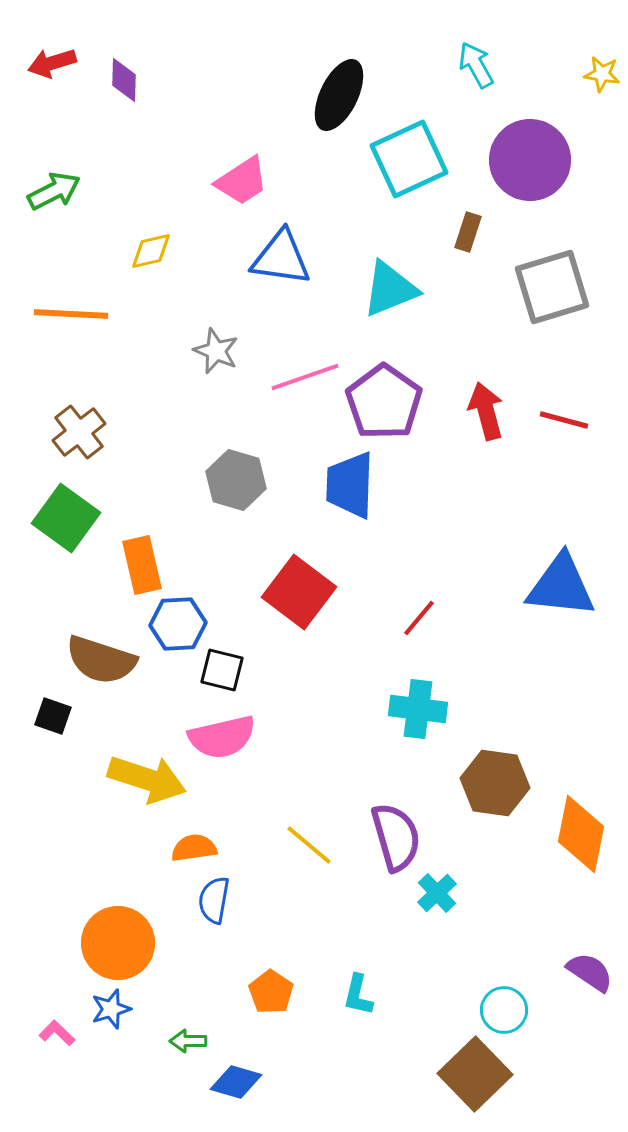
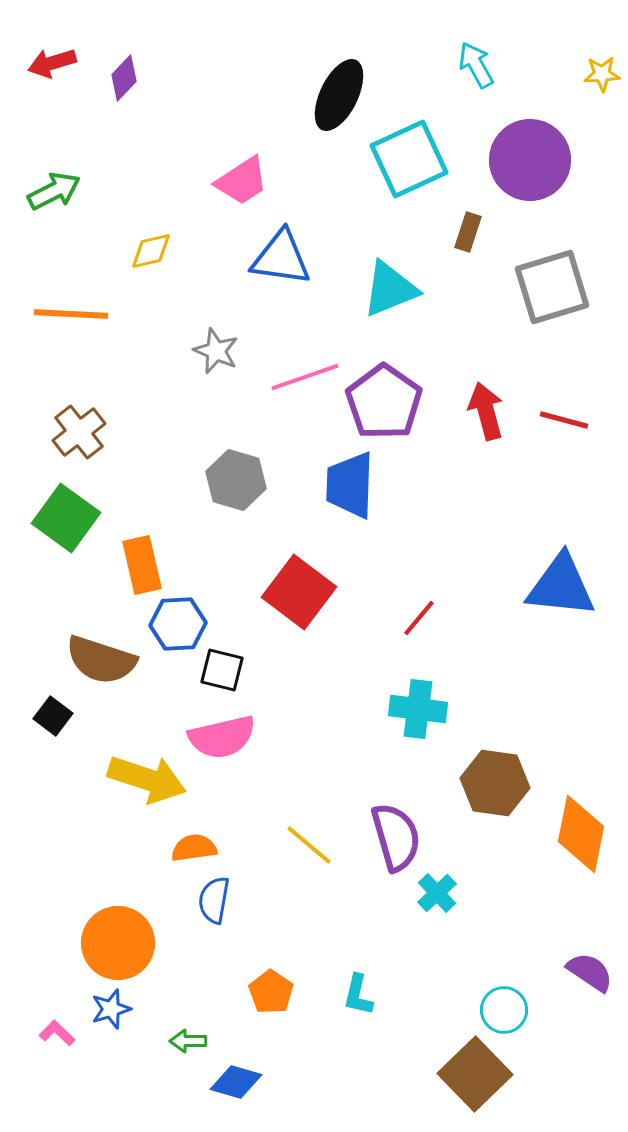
yellow star at (602, 74): rotated 12 degrees counterclockwise
purple diamond at (124, 80): moved 2 px up; rotated 42 degrees clockwise
black square at (53, 716): rotated 18 degrees clockwise
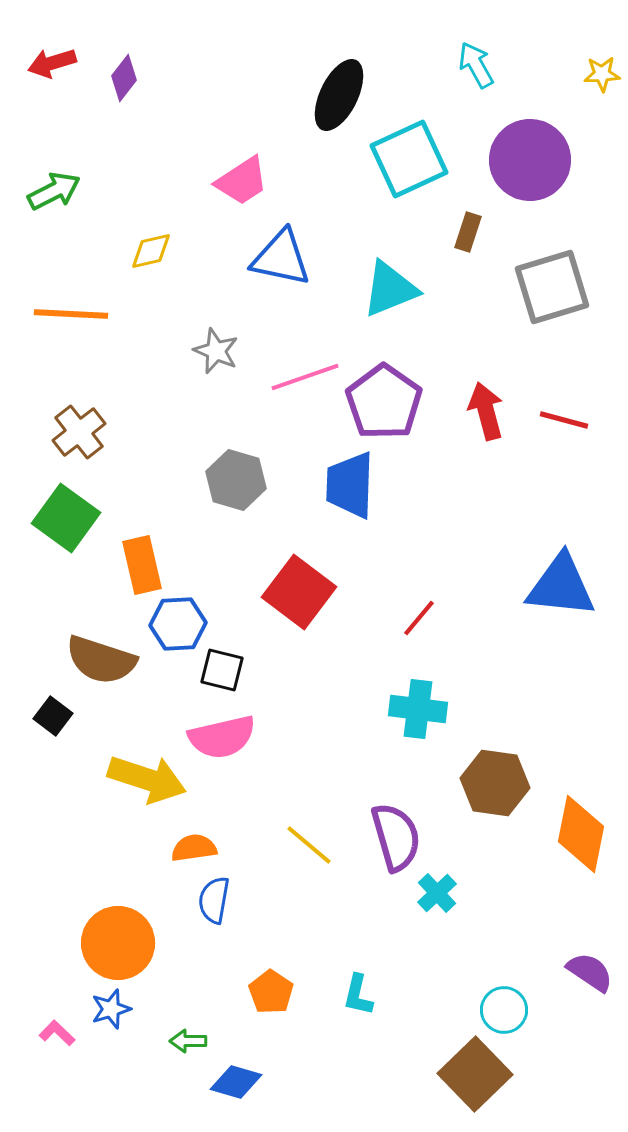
purple diamond at (124, 78): rotated 6 degrees counterclockwise
blue triangle at (281, 258): rotated 4 degrees clockwise
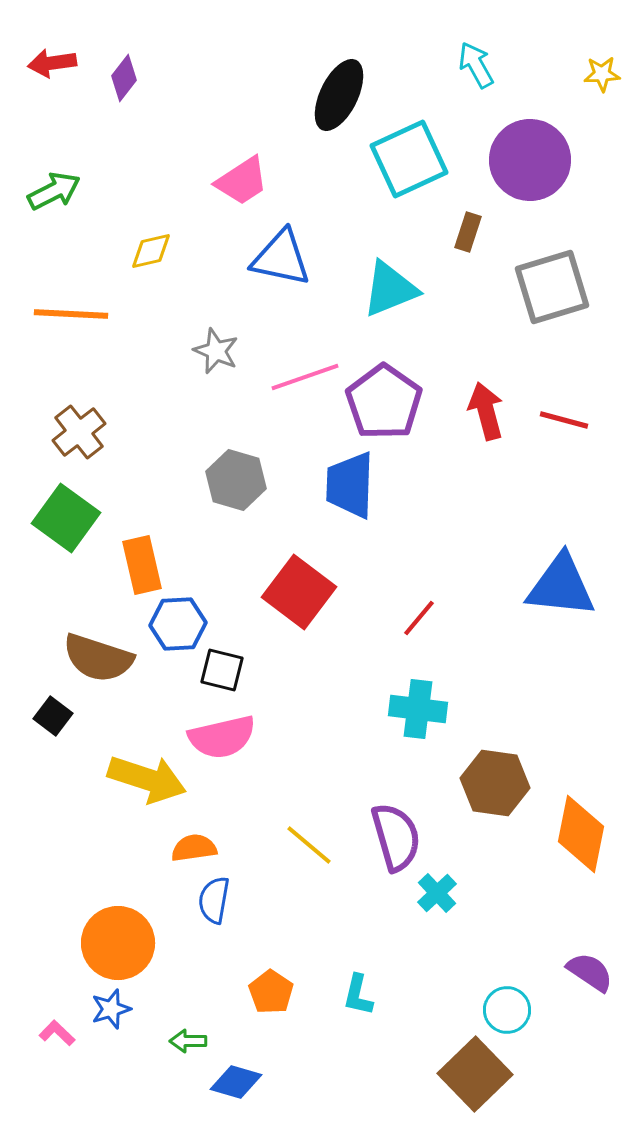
red arrow at (52, 63): rotated 9 degrees clockwise
brown semicircle at (101, 660): moved 3 px left, 2 px up
cyan circle at (504, 1010): moved 3 px right
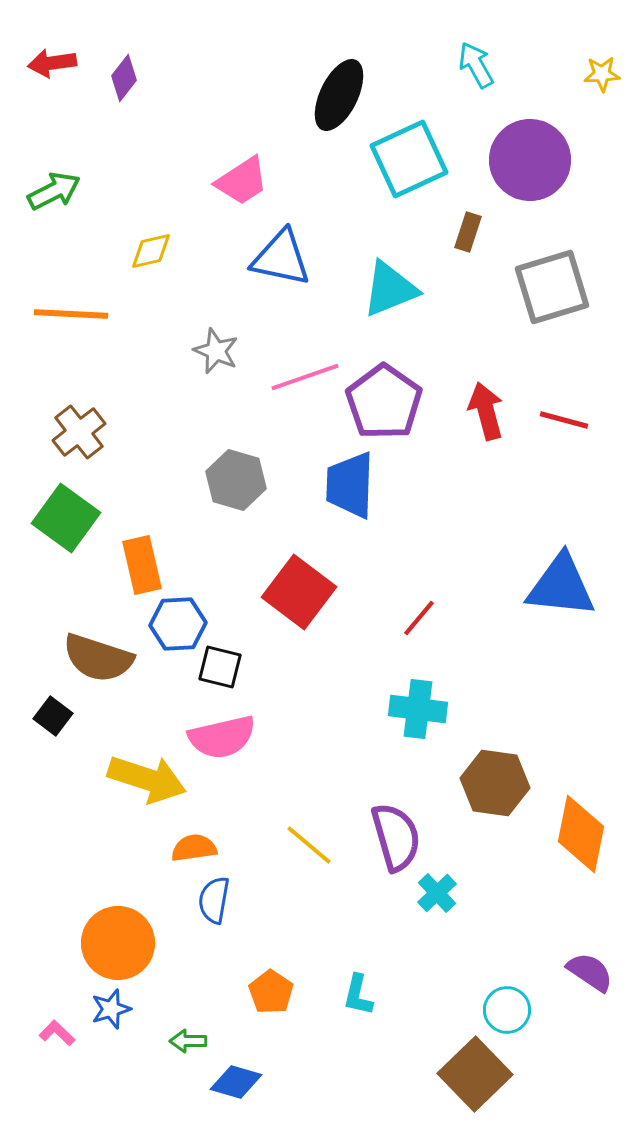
black square at (222, 670): moved 2 px left, 3 px up
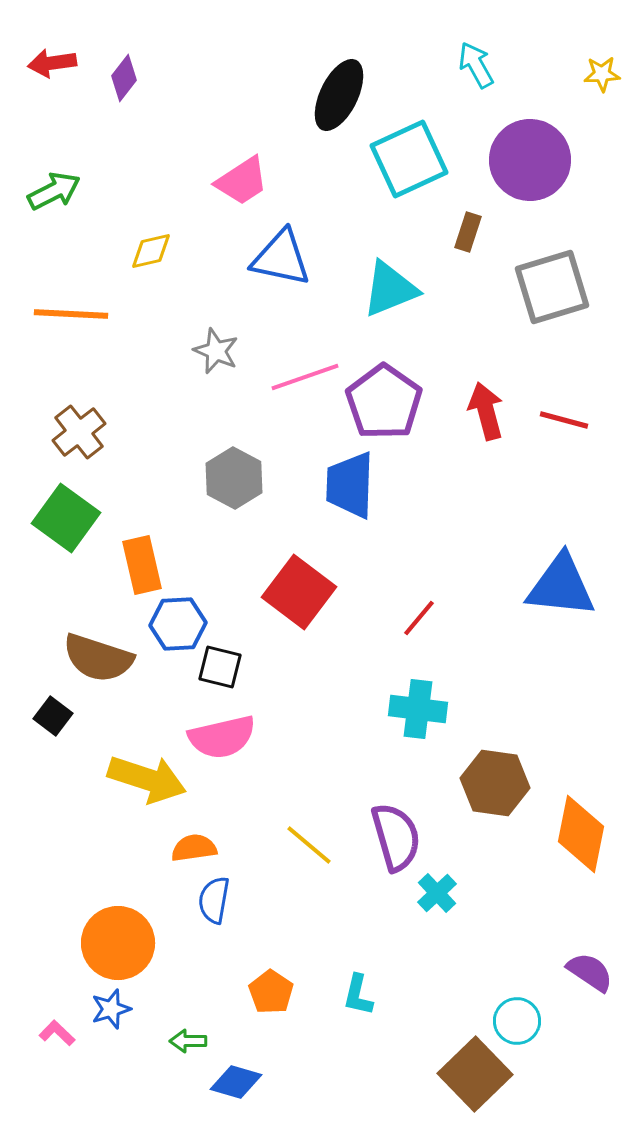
gray hexagon at (236, 480): moved 2 px left, 2 px up; rotated 12 degrees clockwise
cyan circle at (507, 1010): moved 10 px right, 11 px down
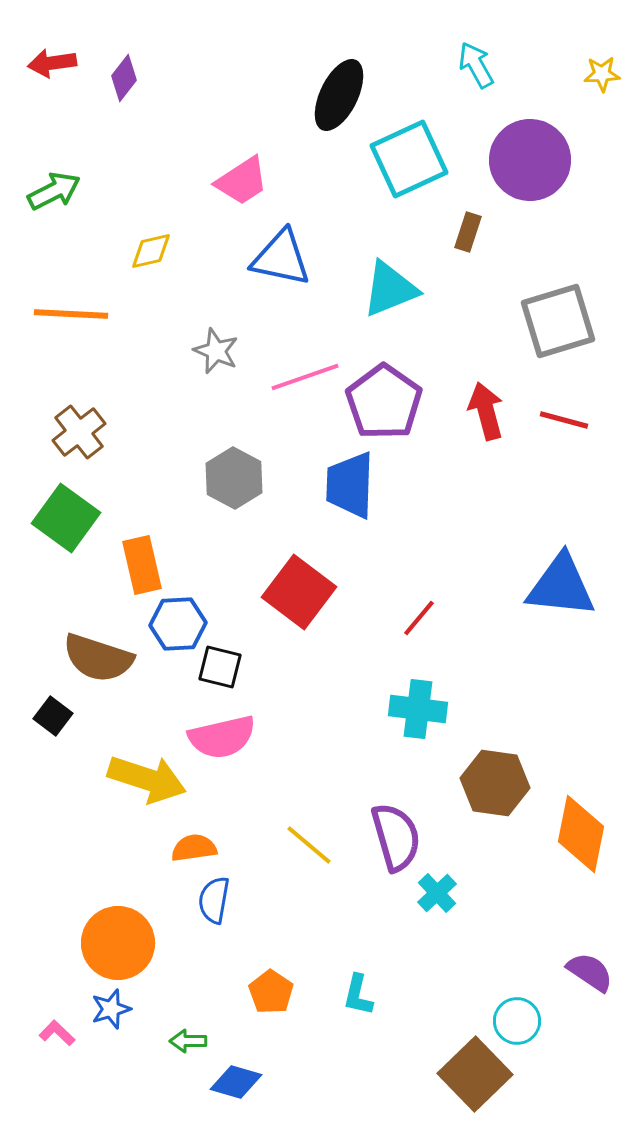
gray square at (552, 287): moved 6 px right, 34 px down
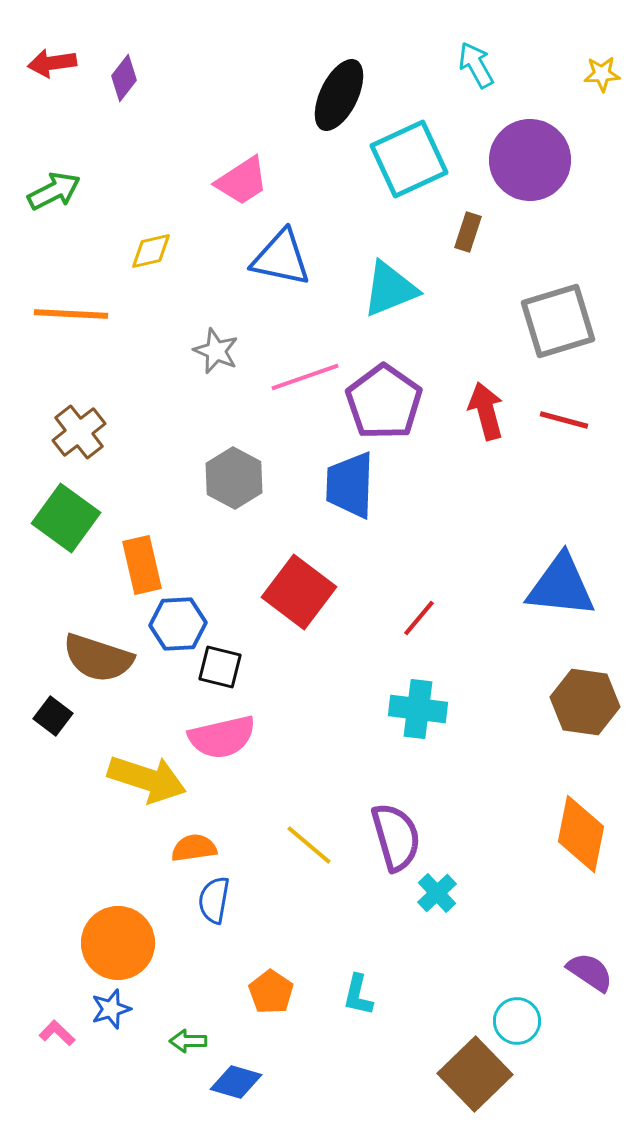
brown hexagon at (495, 783): moved 90 px right, 81 px up
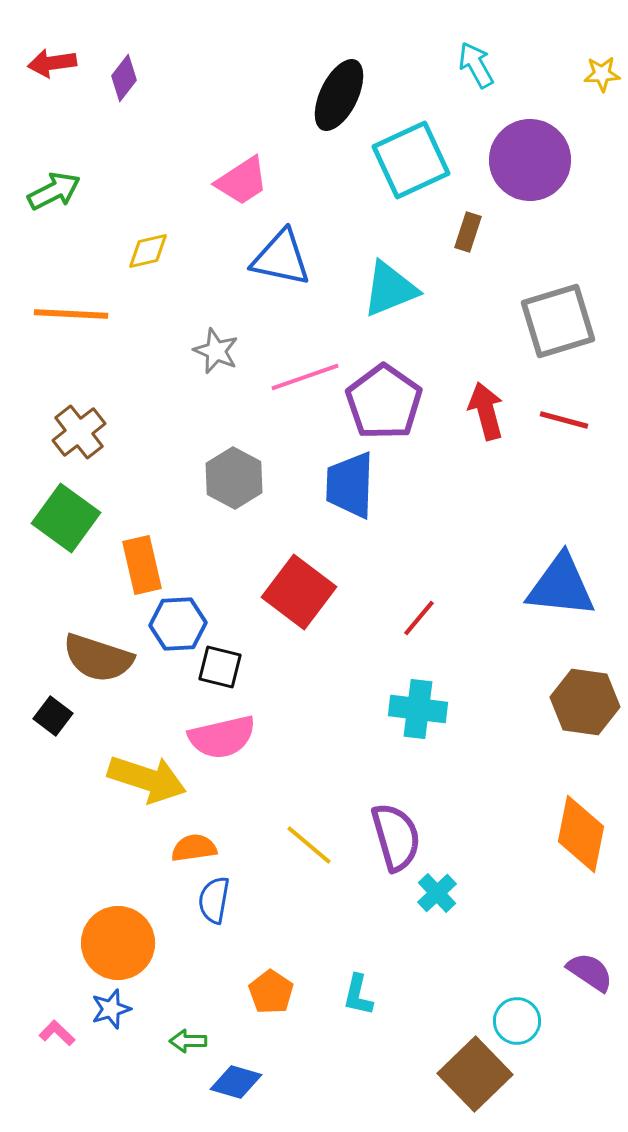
cyan square at (409, 159): moved 2 px right, 1 px down
yellow diamond at (151, 251): moved 3 px left
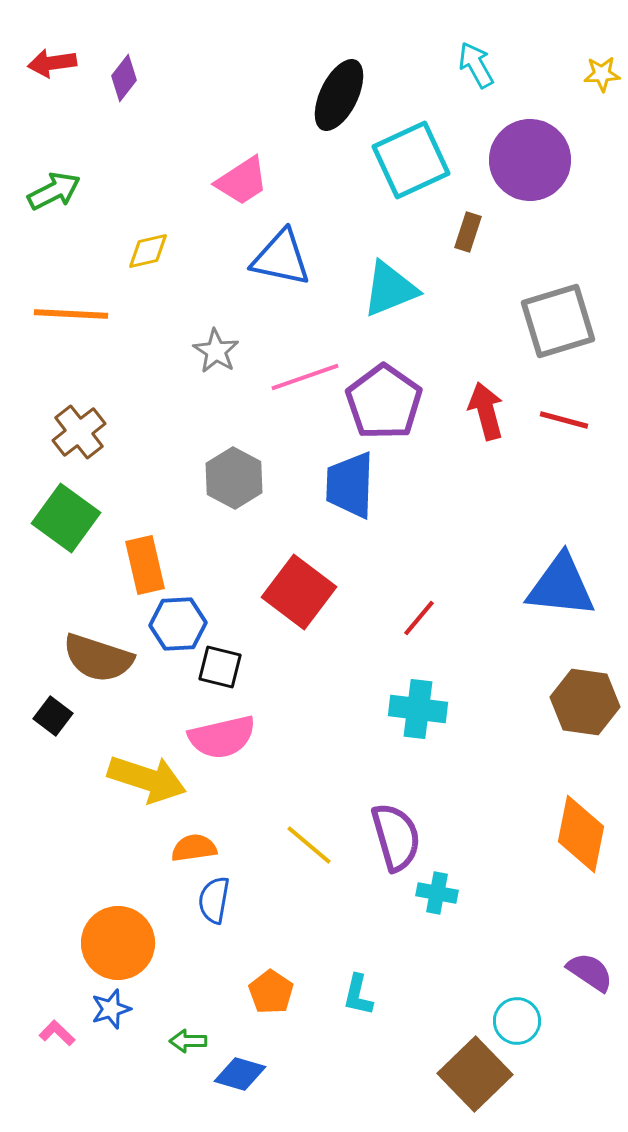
gray star at (216, 351): rotated 9 degrees clockwise
orange rectangle at (142, 565): moved 3 px right
cyan cross at (437, 893): rotated 36 degrees counterclockwise
blue diamond at (236, 1082): moved 4 px right, 8 px up
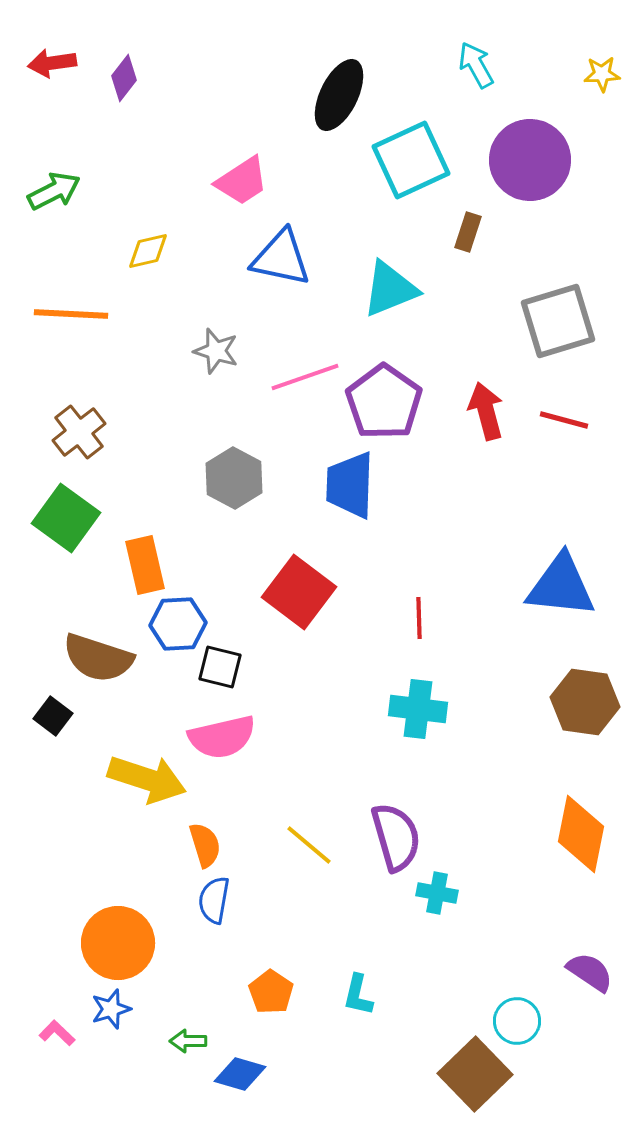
gray star at (216, 351): rotated 15 degrees counterclockwise
red line at (419, 618): rotated 42 degrees counterclockwise
orange semicircle at (194, 848): moved 11 px right, 3 px up; rotated 81 degrees clockwise
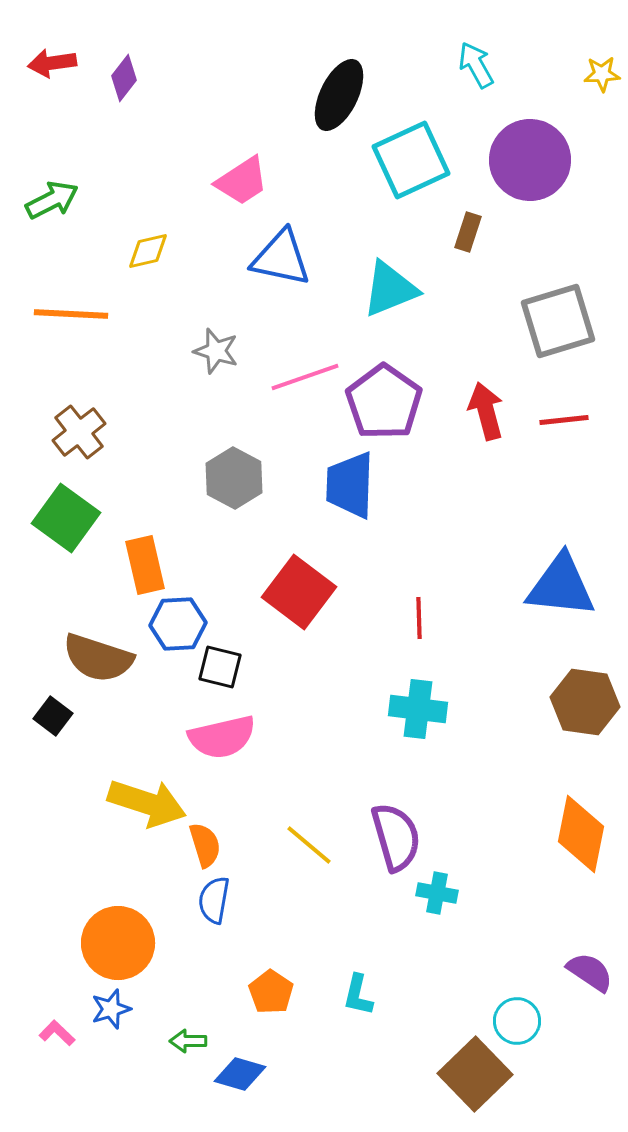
green arrow at (54, 191): moved 2 px left, 9 px down
red line at (564, 420): rotated 21 degrees counterclockwise
yellow arrow at (147, 779): moved 24 px down
